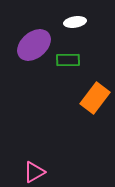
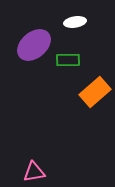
orange rectangle: moved 6 px up; rotated 12 degrees clockwise
pink triangle: rotated 20 degrees clockwise
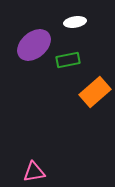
green rectangle: rotated 10 degrees counterclockwise
